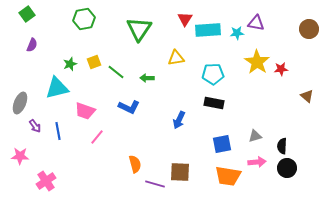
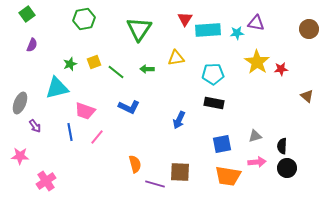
green arrow: moved 9 px up
blue line: moved 12 px right, 1 px down
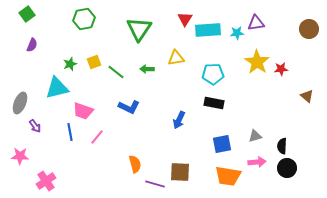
purple triangle: rotated 18 degrees counterclockwise
pink trapezoid: moved 2 px left
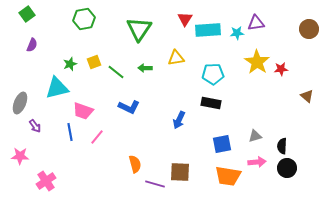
green arrow: moved 2 px left, 1 px up
black rectangle: moved 3 px left
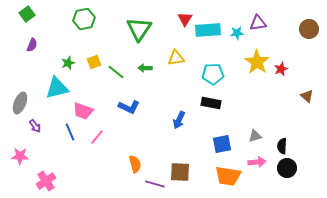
purple triangle: moved 2 px right
green star: moved 2 px left, 1 px up
red star: rotated 16 degrees counterclockwise
blue line: rotated 12 degrees counterclockwise
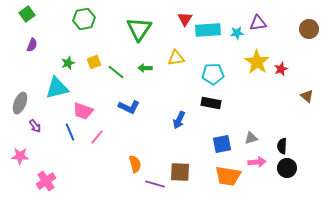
gray triangle: moved 4 px left, 2 px down
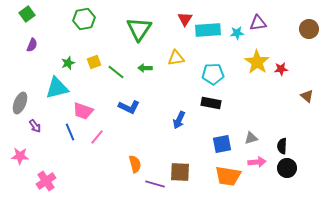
red star: rotated 16 degrees clockwise
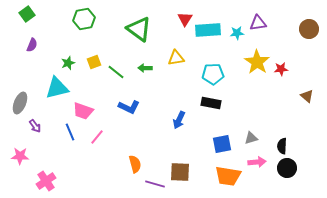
green triangle: rotated 28 degrees counterclockwise
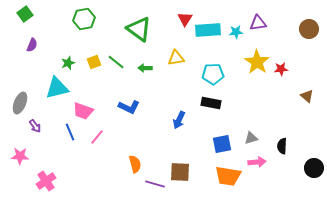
green square: moved 2 px left
cyan star: moved 1 px left, 1 px up
green line: moved 10 px up
black circle: moved 27 px right
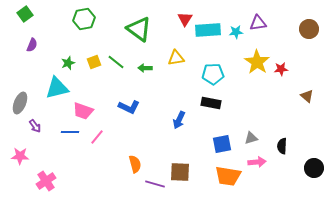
blue line: rotated 66 degrees counterclockwise
